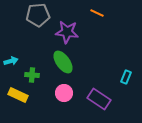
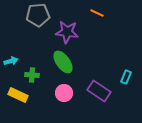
purple rectangle: moved 8 px up
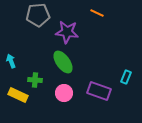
cyan arrow: rotated 96 degrees counterclockwise
green cross: moved 3 px right, 5 px down
purple rectangle: rotated 15 degrees counterclockwise
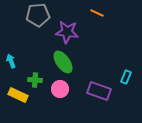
pink circle: moved 4 px left, 4 px up
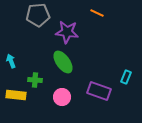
pink circle: moved 2 px right, 8 px down
yellow rectangle: moved 2 px left; rotated 18 degrees counterclockwise
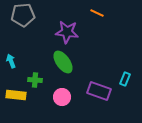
gray pentagon: moved 15 px left
cyan rectangle: moved 1 px left, 2 px down
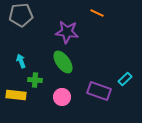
gray pentagon: moved 2 px left
cyan arrow: moved 10 px right
cyan rectangle: rotated 24 degrees clockwise
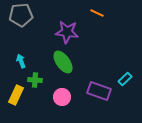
yellow rectangle: rotated 72 degrees counterclockwise
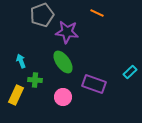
gray pentagon: moved 21 px right; rotated 15 degrees counterclockwise
cyan rectangle: moved 5 px right, 7 px up
purple rectangle: moved 5 px left, 7 px up
pink circle: moved 1 px right
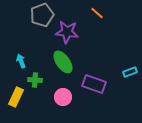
orange line: rotated 16 degrees clockwise
cyan rectangle: rotated 24 degrees clockwise
yellow rectangle: moved 2 px down
